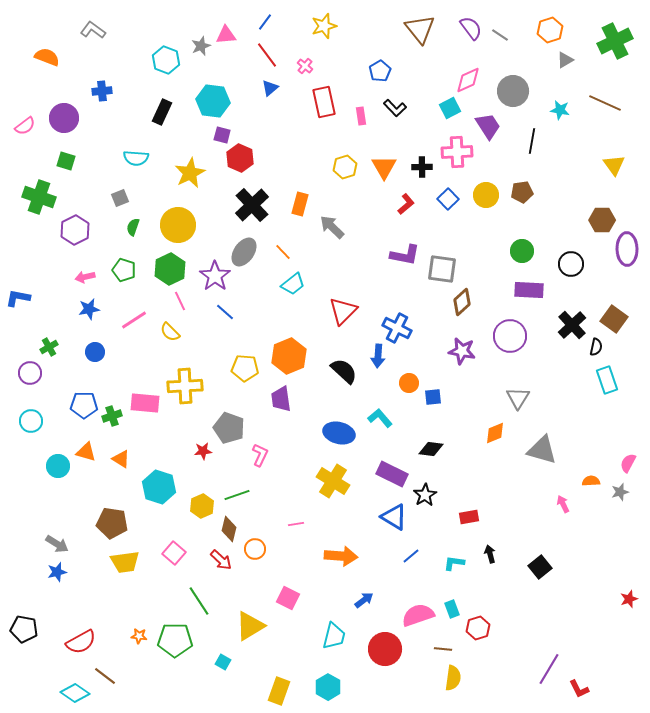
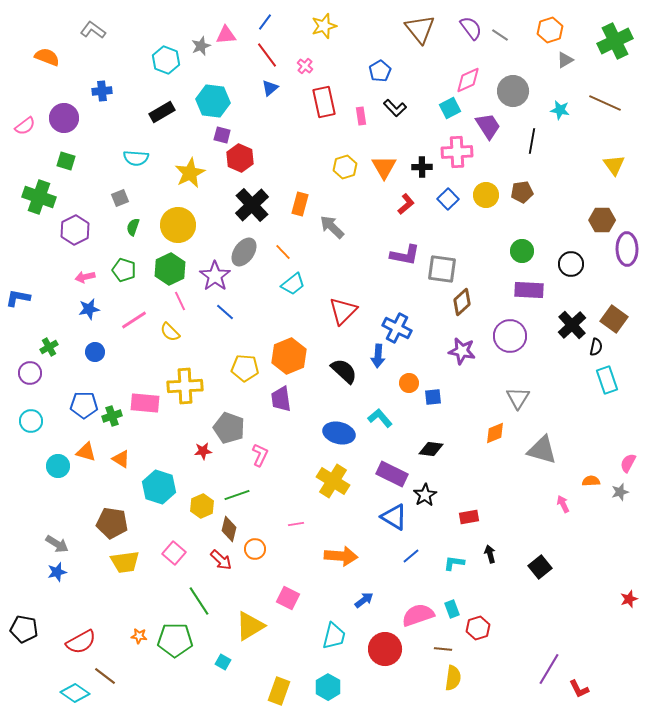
black rectangle at (162, 112): rotated 35 degrees clockwise
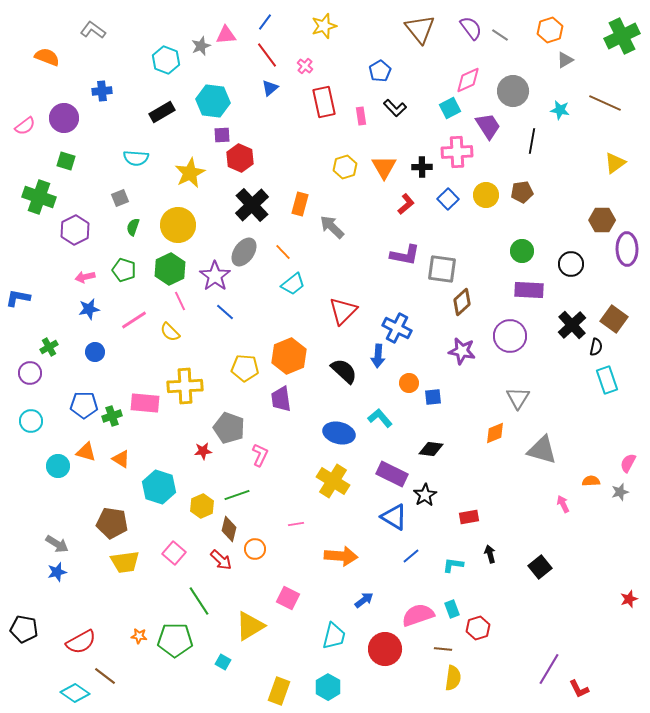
green cross at (615, 41): moved 7 px right, 5 px up
purple square at (222, 135): rotated 18 degrees counterclockwise
yellow triangle at (614, 165): moved 1 px right, 2 px up; rotated 30 degrees clockwise
cyan L-shape at (454, 563): moved 1 px left, 2 px down
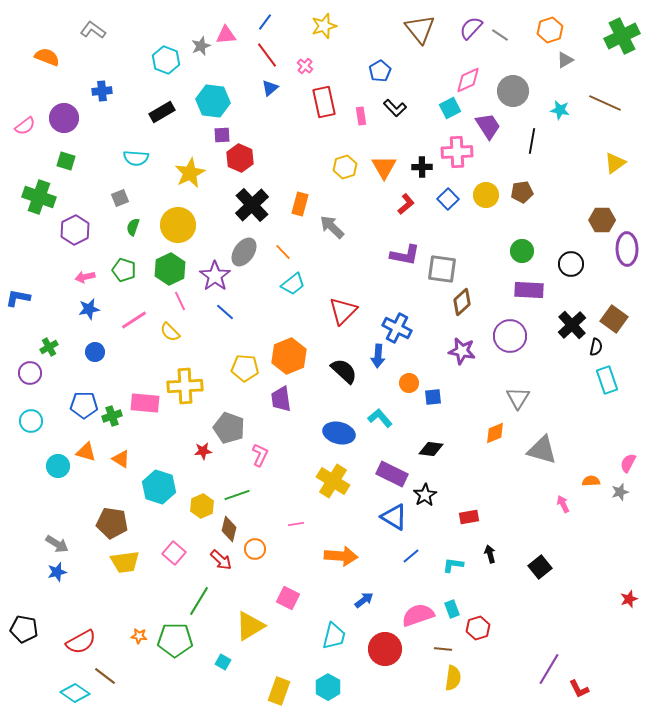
purple semicircle at (471, 28): rotated 100 degrees counterclockwise
green line at (199, 601): rotated 64 degrees clockwise
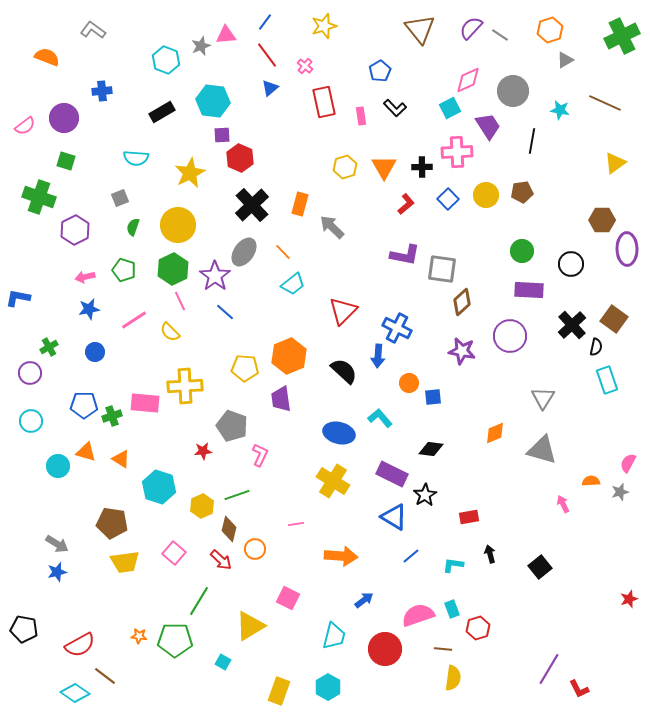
green hexagon at (170, 269): moved 3 px right
gray triangle at (518, 398): moved 25 px right
gray pentagon at (229, 428): moved 3 px right, 2 px up
red semicircle at (81, 642): moved 1 px left, 3 px down
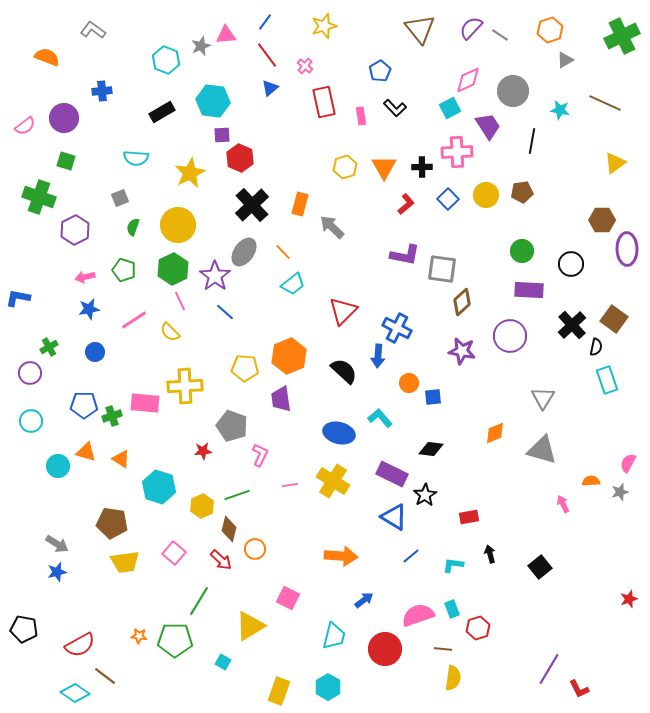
pink line at (296, 524): moved 6 px left, 39 px up
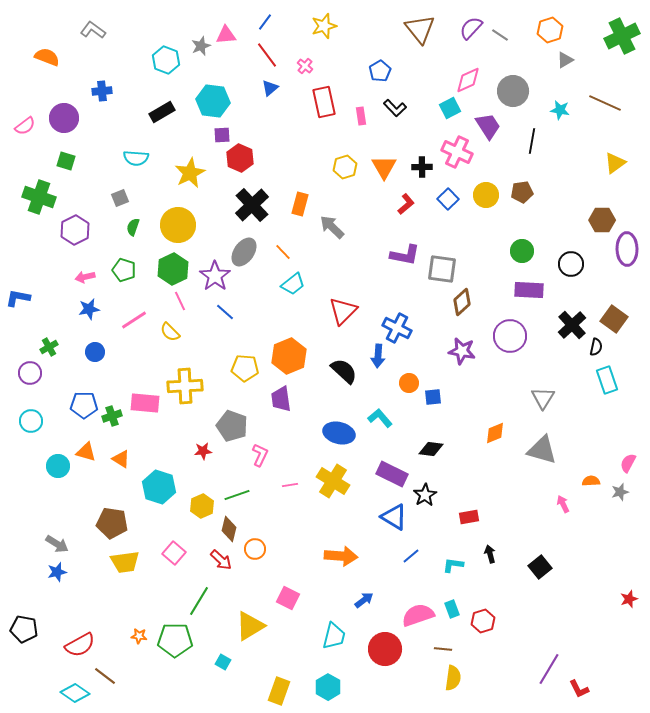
pink cross at (457, 152): rotated 28 degrees clockwise
red hexagon at (478, 628): moved 5 px right, 7 px up
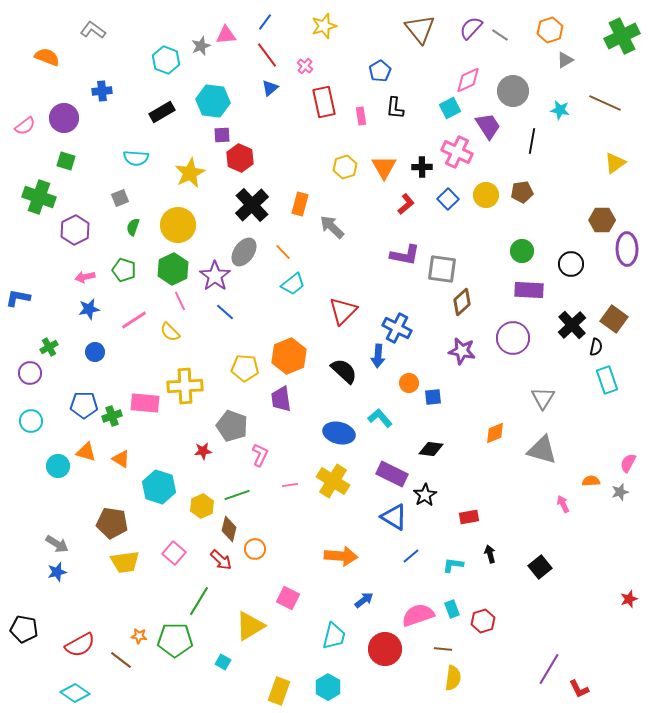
black L-shape at (395, 108): rotated 50 degrees clockwise
purple circle at (510, 336): moved 3 px right, 2 px down
brown line at (105, 676): moved 16 px right, 16 px up
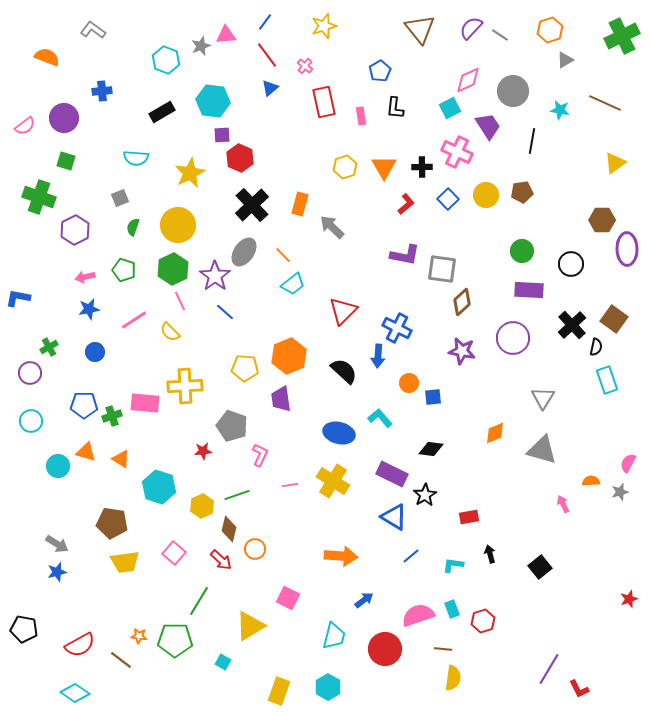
orange line at (283, 252): moved 3 px down
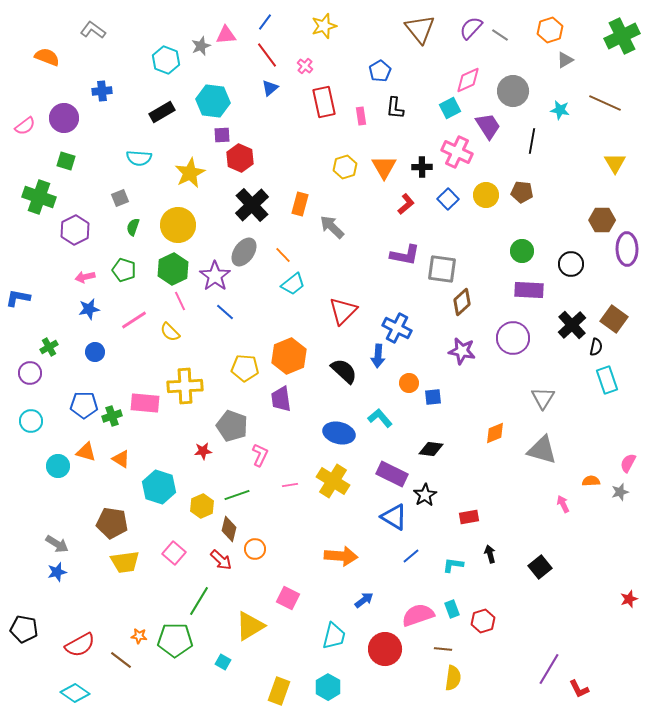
cyan semicircle at (136, 158): moved 3 px right
yellow triangle at (615, 163): rotated 25 degrees counterclockwise
brown pentagon at (522, 192): rotated 15 degrees clockwise
